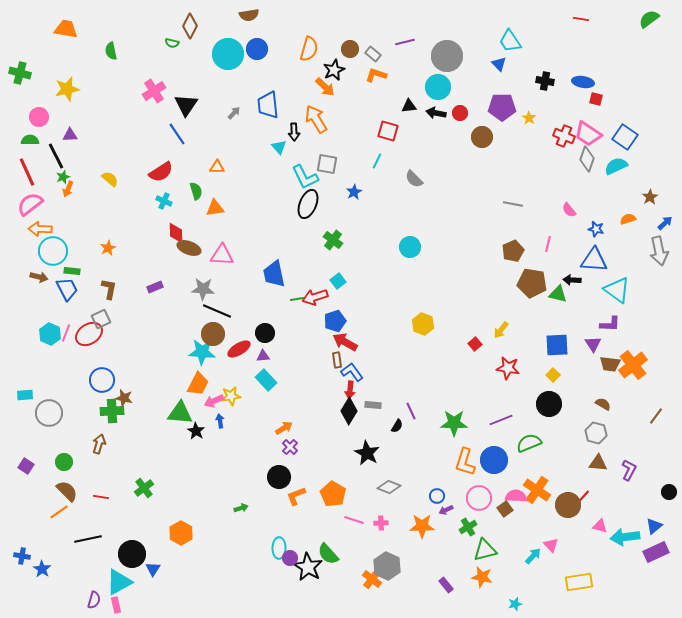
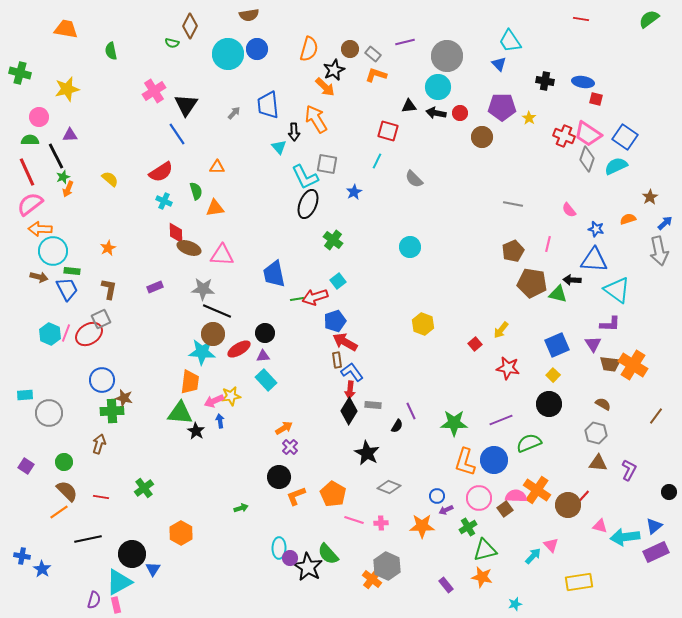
blue square at (557, 345): rotated 20 degrees counterclockwise
orange cross at (633, 365): rotated 20 degrees counterclockwise
orange trapezoid at (198, 384): moved 8 px left, 2 px up; rotated 20 degrees counterclockwise
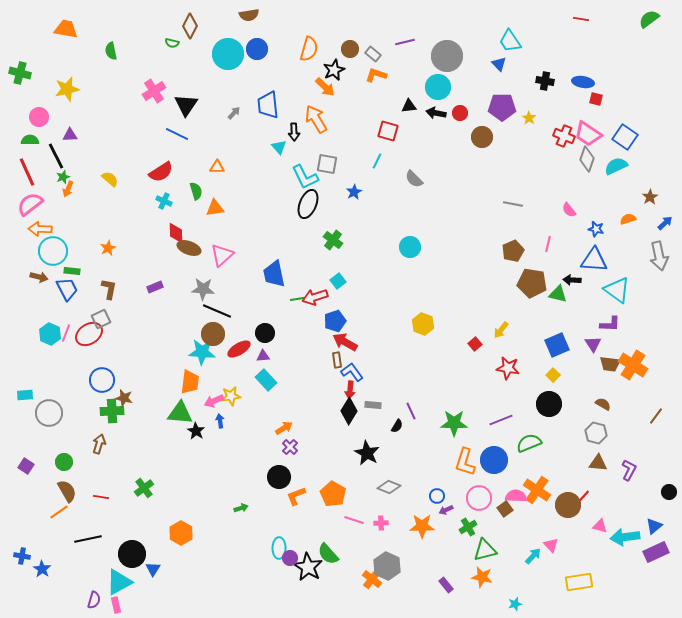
blue line at (177, 134): rotated 30 degrees counterclockwise
gray arrow at (659, 251): moved 5 px down
pink triangle at (222, 255): rotated 45 degrees counterclockwise
brown semicircle at (67, 491): rotated 15 degrees clockwise
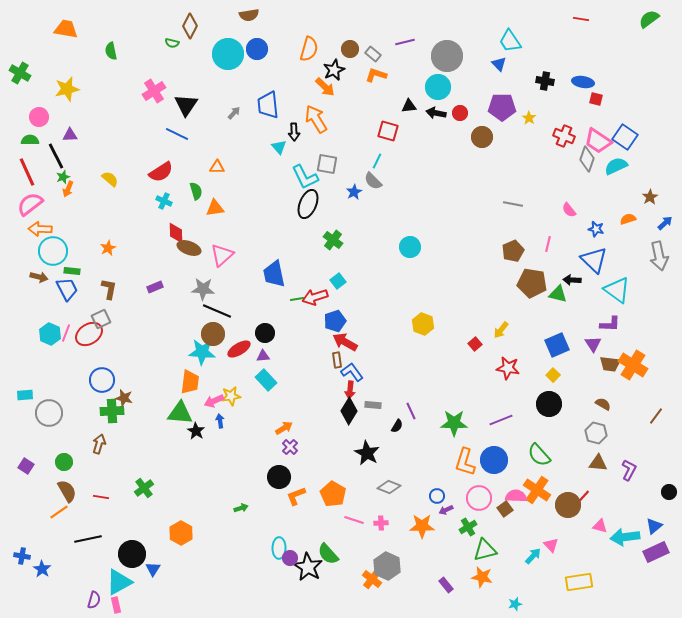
green cross at (20, 73): rotated 15 degrees clockwise
pink trapezoid at (588, 134): moved 10 px right, 7 px down
gray semicircle at (414, 179): moved 41 px left, 2 px down
blue triangle at (594, 260): rotated 40 degrees clockwise
green semicircle at (529, 443): moved 10 px right, 12 px down; rotated 110 degrees counterclockwise
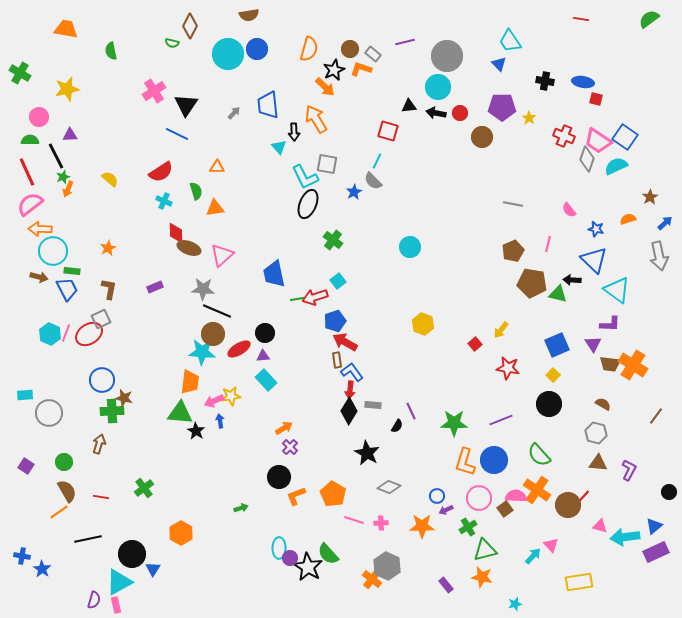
orange L-shape at (376, 75): moved 15 px left, 6 px up
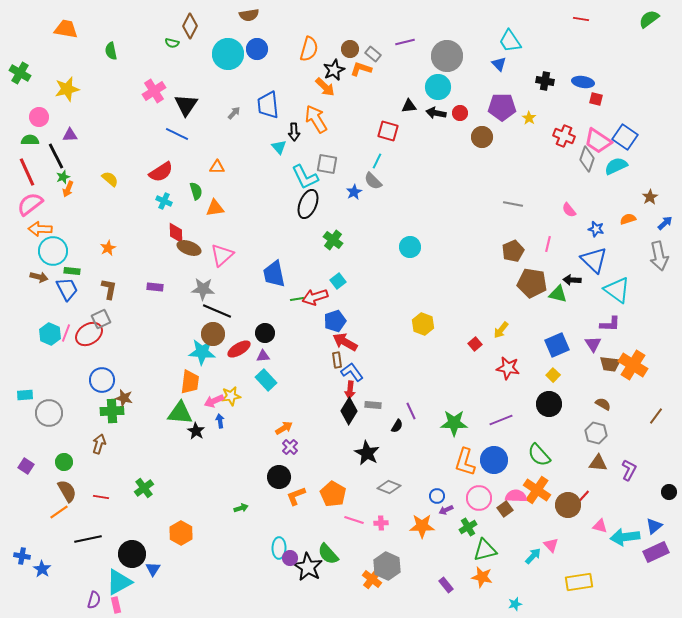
purple rectangle at (155, 287): rotated 28 degrees clockwise
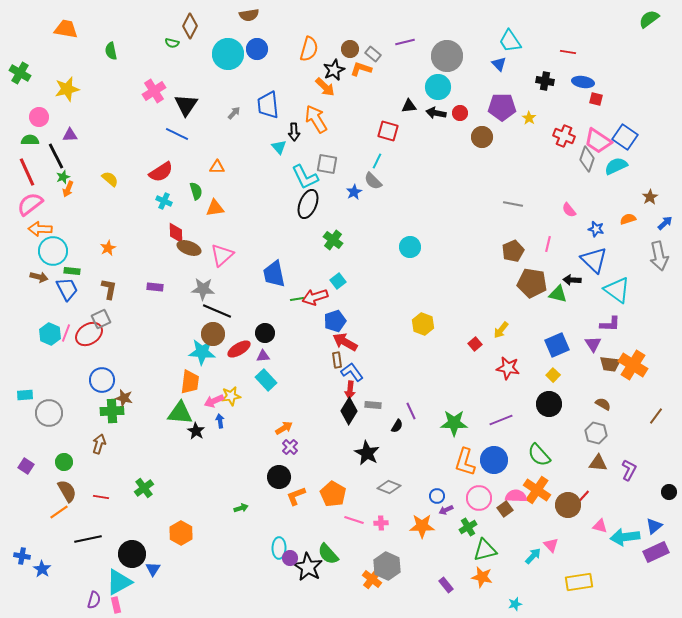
red line at (581, 19): moved 13 px left, 33 px down
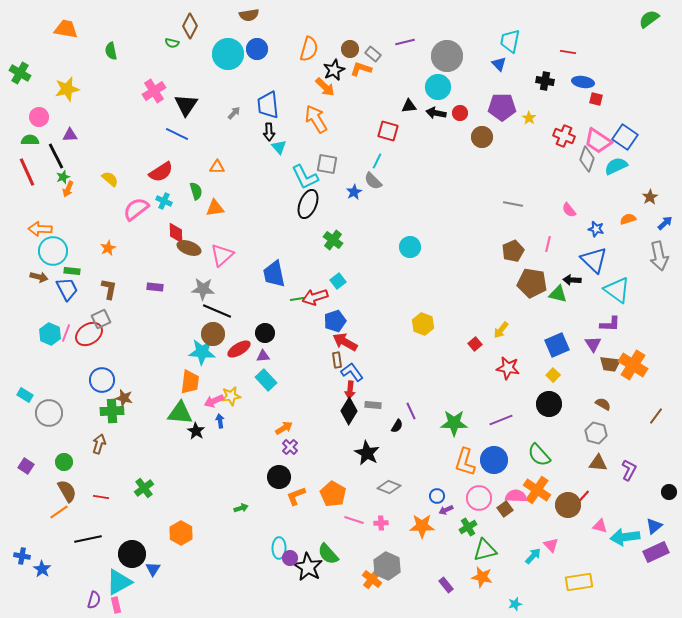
cyan trapezoid at (510, 41): rotated 45 degrees clockwise
black arrow at (294, 132): moved 25 px left
pink semicircle at (30, 204): moved 106 px right, 5 px down
cyan rectangle at (25, 395): rotated 35 degrees clockwise
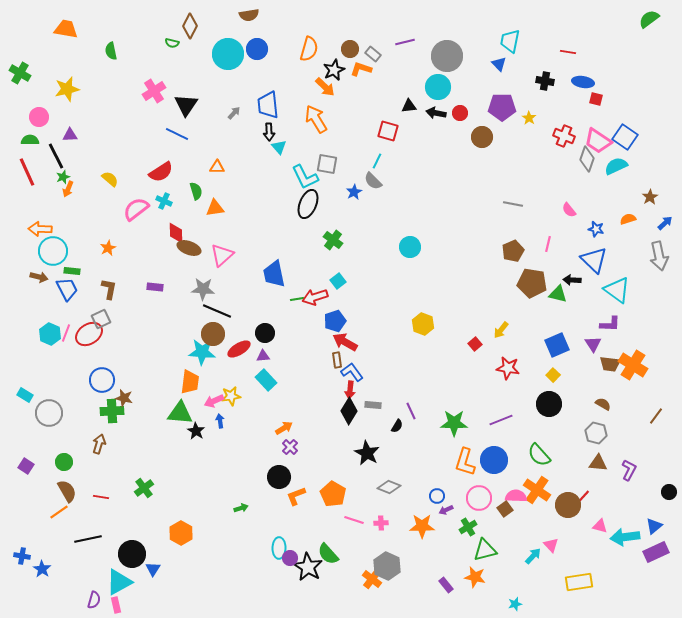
orange star at (482, 577): moved 7 px left
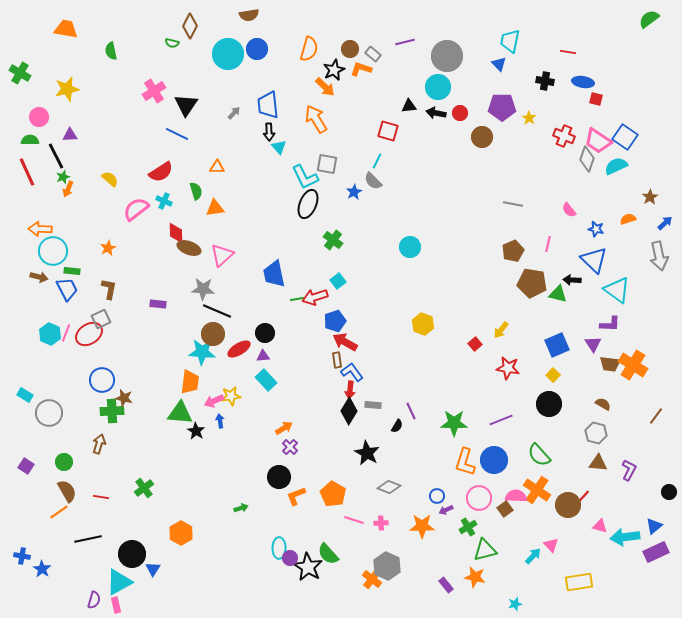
purple rectangle at (155, 287): moved 3 px right, 17 px down
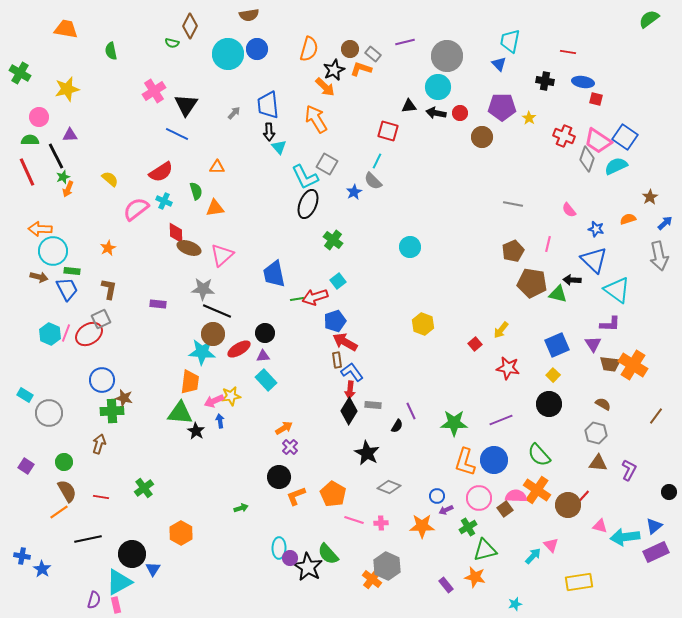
gray square at (327, 164): rotated 20 degrees clockwise
